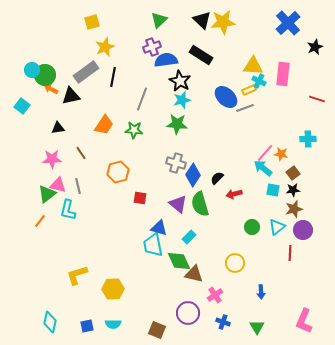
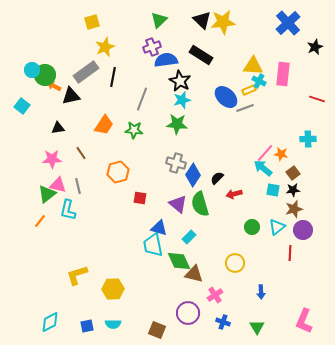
orange arrow at (51, 89): moved 3 px right, 3 px up
cyan diamond at (50, 322): rotated 50 degrees clockwise
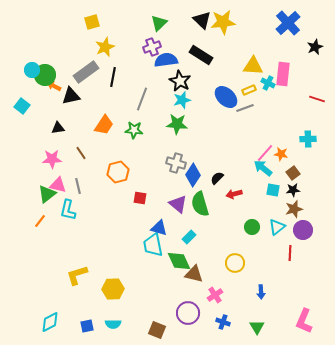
green triangle at (159, 20): moved 3 px down
cyan cross at (259, 81): moved 9 px right, 2 px down
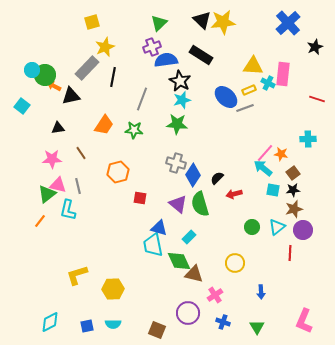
gray rectangle at (86, 72): moved 1 px right, 4 px up; rotated 10 degrees counterclockwise
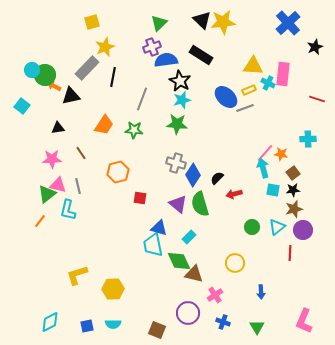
cyan arrow at (263, 168): rotated 36 degrees clockwise
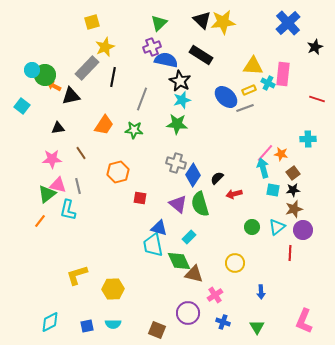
blue semicircle at (166, 60): rotated 20 degrees clockwise
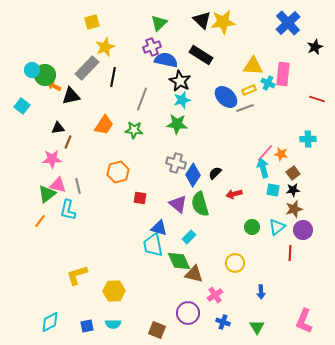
brown line at (81, 153): moved 13 px left, 11 px up; rotated 56 degrees clockwise
black semicircle at (217, 178): moved 2 px left, 5 px up
yellow hexagon at (113, 289): moved 1 px right, 2 px down
